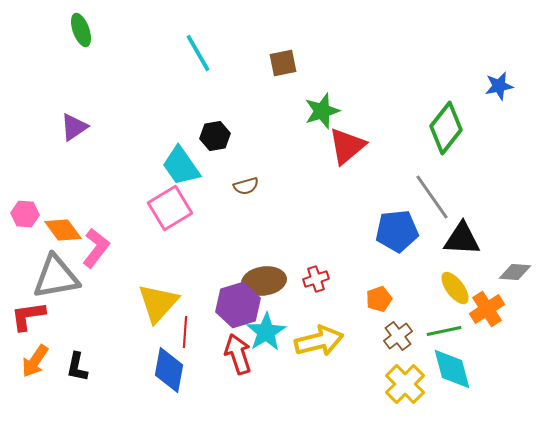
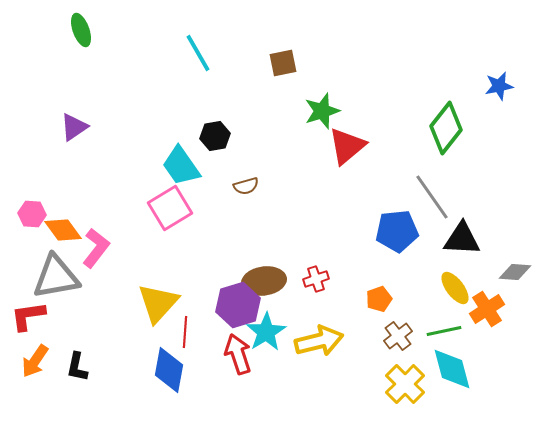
pink hexagon: moved 7 px right
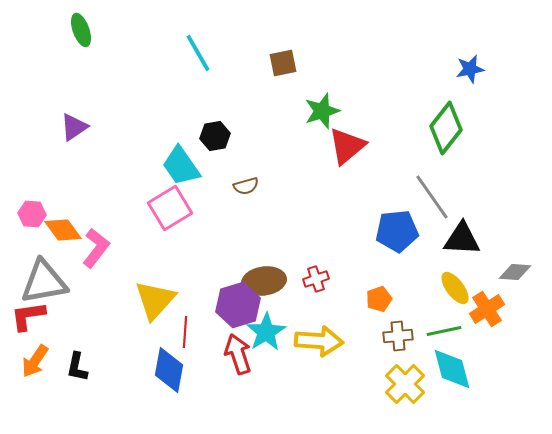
blue star: moved 29 px left, 17 px up
gray triangle: moved 12 px left, 5 px down
yellow triangle: moved 3 px left, 3 px up
brown cross: rotated 32 degrees clockwise
yellow arrow: rotated 18 degrees clockwise
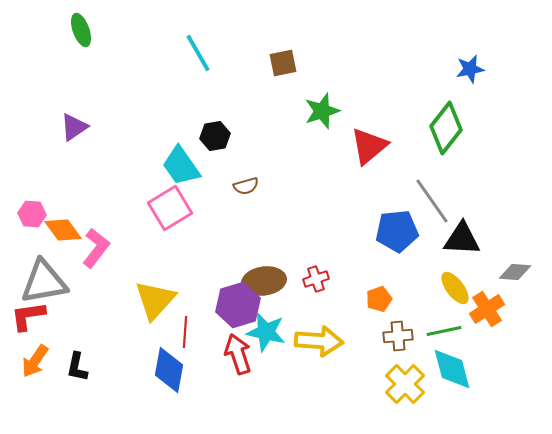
red triangle: moved 22 px right
gray line: moved 4 px down
cyan star: rotated 27 degrees counterclockwise
